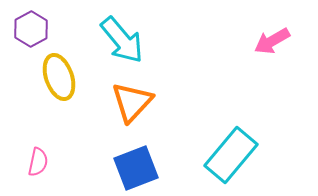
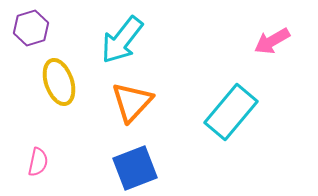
purple hexagon: moved 1 px up; rotated 12 degrees clockwise
cyan arrow: rotated 78 degrees clockwise
yellow ellipse: moved 5 px down
cyan rectangle: moved 43 px up
blue square: moved 1 px left
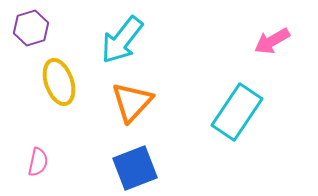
cyan rectangle: moved 6 px right; rotated 6 degrees counterclockwise
